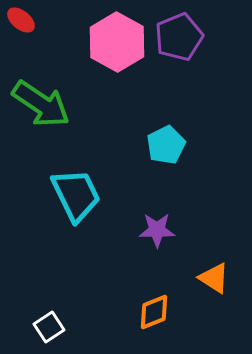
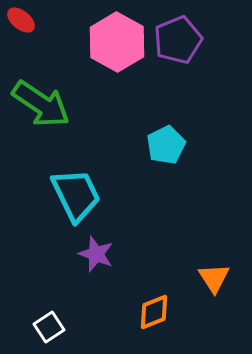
purple pentagon: moved 1 px left, 3 px down
purple star: moved 61 px left, 24 px down; rotated 21 degrees clockwise
orange triangle: rotated 24 degrees clockwise
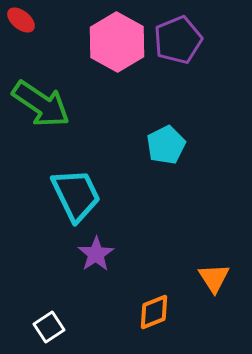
purple star: rotated 18 degrees clockwise
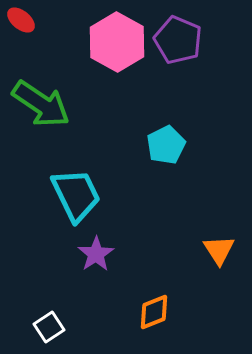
purple pentagon: rotated 27 degrees counterclockwise
orange triangle: moved 5 px right, 28 px up
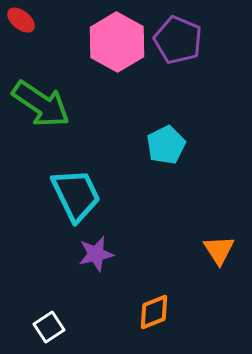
purple star: rotated 21 degrees clockwise
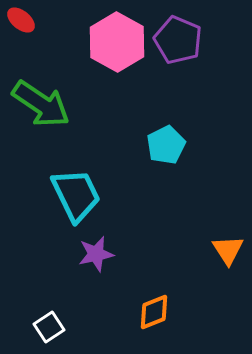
orange triangle: moved 9 px right
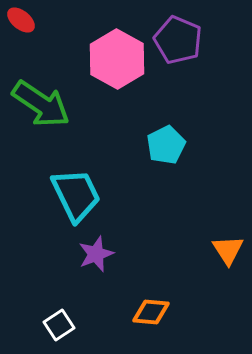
pink hexagon: moved 17 px down
purple star: rotated 9 degrees counterclockwise
orange diamond: moved 3 px left; rotated 27 degrees clockwise
white square: moved 10 px right, 2 px up
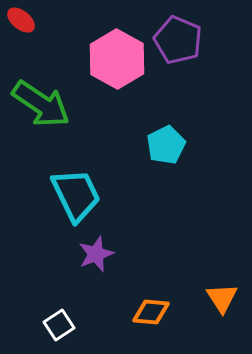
orange triangle: moved 6 px left, 48 px down
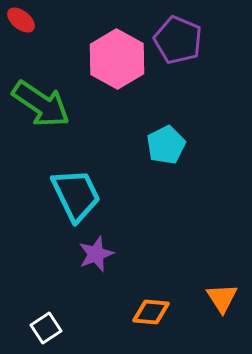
white square: moved 13 px left, 3 px down
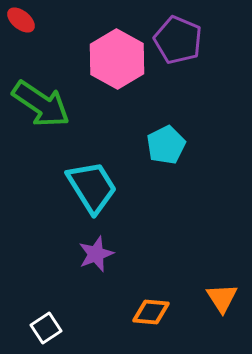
cyan trapezoid: moved 16 px right, 8 px up; rotated 6 degrees counterclockwise
